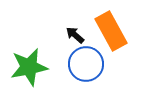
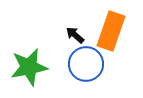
orange rectangle: rotated 48 degrees clockwise
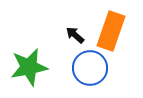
blue circle: moved 4 px right, 4 px down
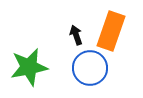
black arrow: moved 1 px right; rotated 30 degrees clockwise
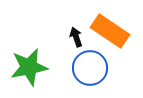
orange rectangle: moved 1 px left; rotated 75 degrees counterclockwise
black arrow: moved 2 px down
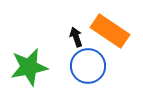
blue circle: moved 2 px left, 2 px up
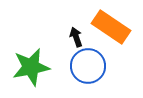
orange rectangle: moved 1 px right, 4 px up
green star: moved 2 px right
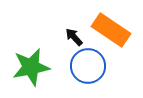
orange rectangle: moved 3 px down
black arrow: moved 2 px left; rotated 24 degrees counterclockwise
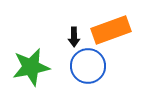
orange rectangle: rotated 54 degrees counterclockwise
black arrow: rotated 138 degrees counterclockwise
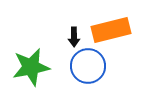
orange rectangle: rotated 6 degrees clockwise
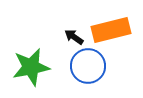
black arrow: rotated 126 degrees clockwise
